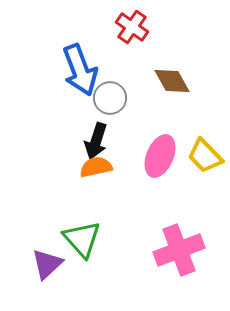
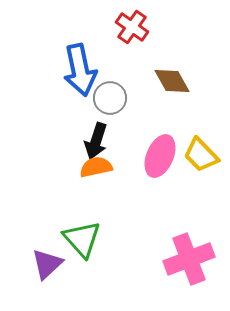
blue arrow: rotated 9 degrees clockwise
yellow trapezoid: moved 4 px left, 1 px up
pink cross: moved 10 px right, 9 px down
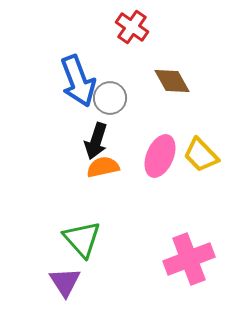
blue arrow: moved 2 px left, 11 px down; rotated 9 degrees counterclockwise
orange semicircle: moved 7 px right
purple triangle: moved 18 px right, 18 px down; rotated 20 degrees counterclockwise
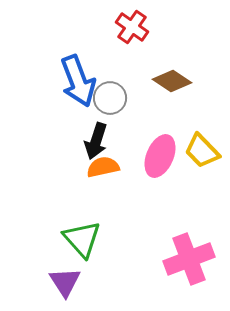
brown diamond: rotated 27 degrees counterclockwise
yellow trapezoid: moved 1 px right, 4 px up
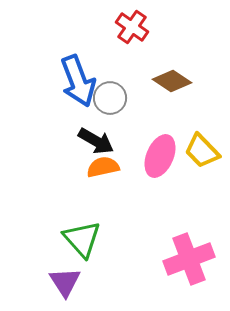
black arrow: rotated 78 degrees counterclockwise
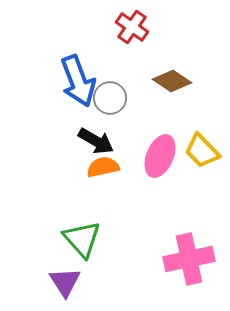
pink cross: rotated 9 degrees clockwise
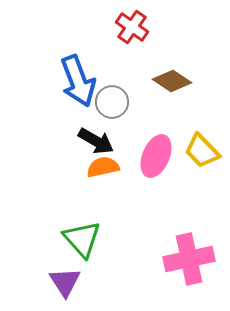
gray circle: moved 2 px right, 4 px down
pink ellipse: moved 4 px left
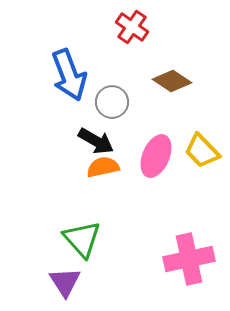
blue arrow: moved 9 px left, 6 px up
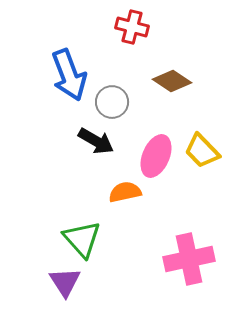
red cross: rotated 20 degrees counterclockwise
orange semicircle: moved 22 px right, 25 px down
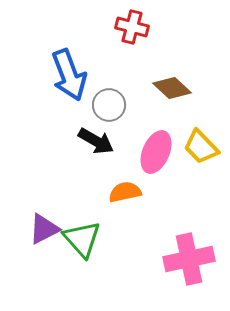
brown diamond: moved 7 px down; rotated 9 degrees clockwise
gray circle: moved 3 px left, 3 px down
yellow trapezoid: moved 1 px left, 4 px up
pink ellipse: moved 4 px up
purple triangle: moved 21 px left, 53 px up; rotated 36 degrees clockwise
